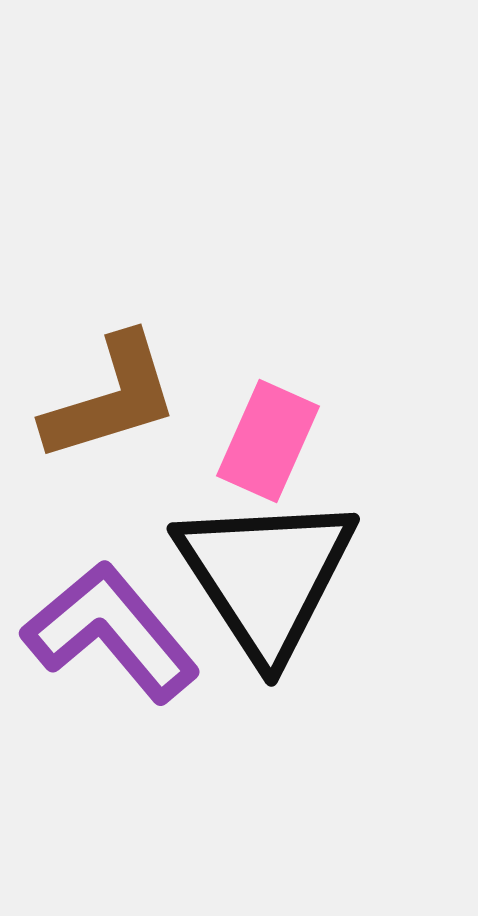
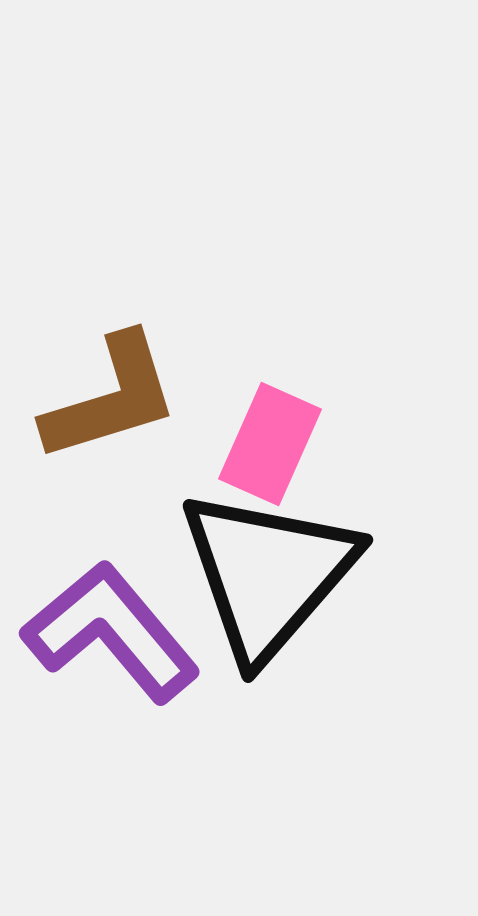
pink rectangle: moved 2 px right, 3 px down
black triangle: moved 2 px right, 2 px up; rotated 14 degrees clockwise
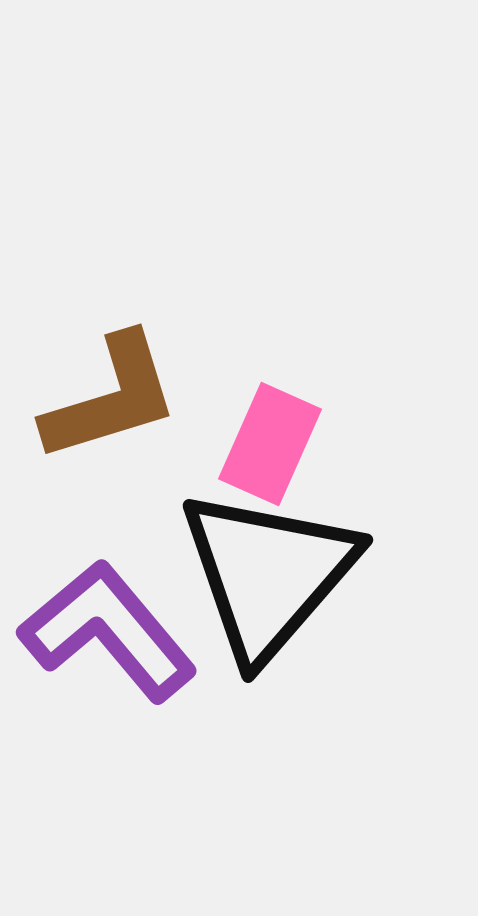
purple L-shape: moved 3 px left, 1 px up
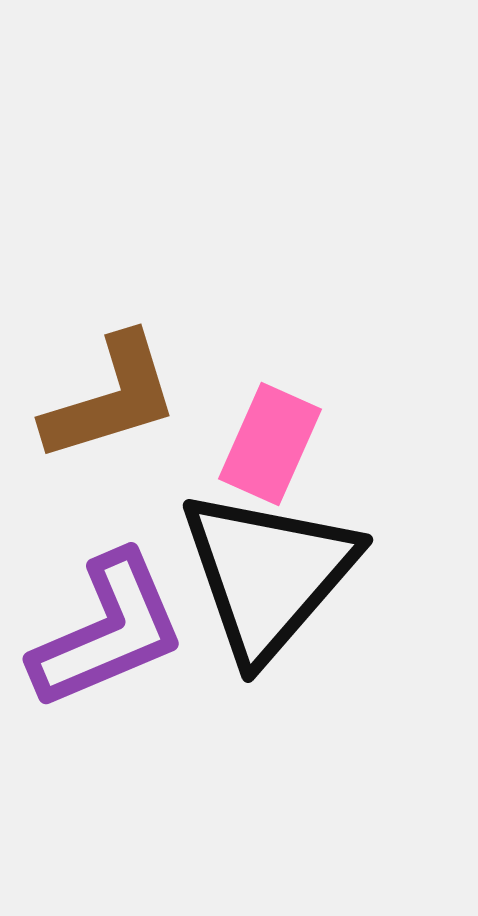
purple L-shape: rotated 107 degrees clockwise
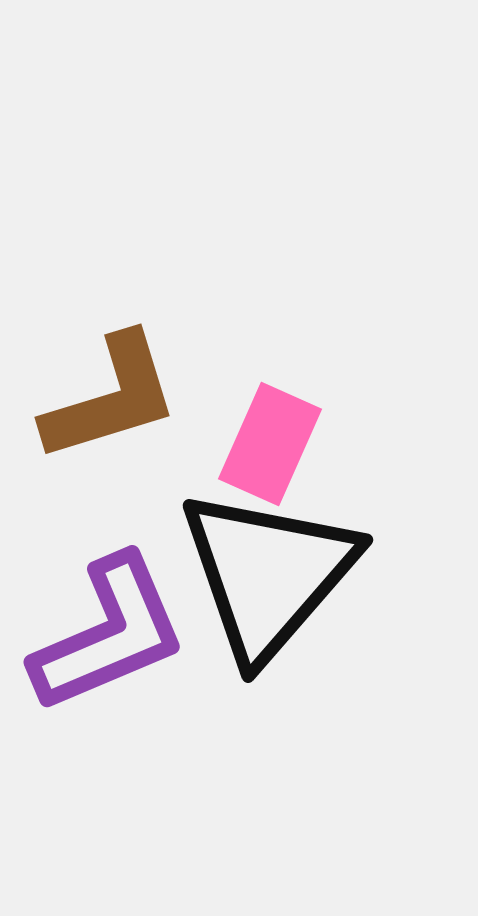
purple L-shape: moved 1 px right, 3 px down
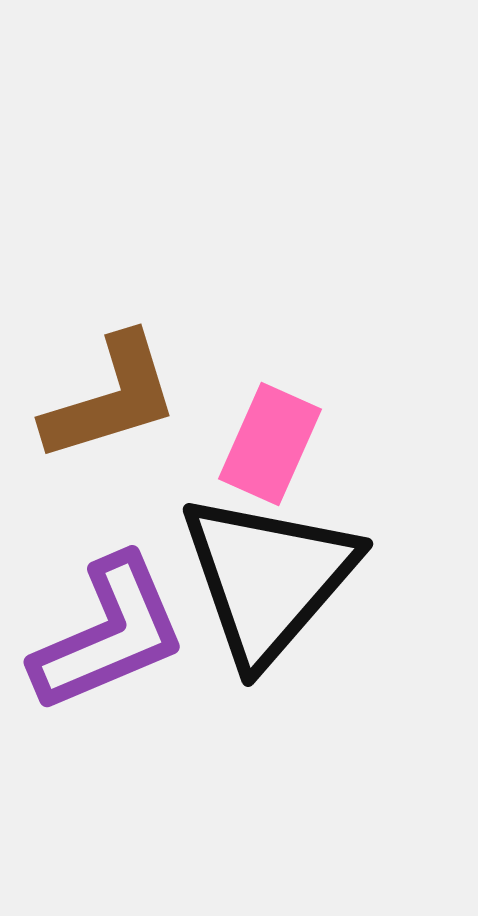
black triangle: moved 4 px down
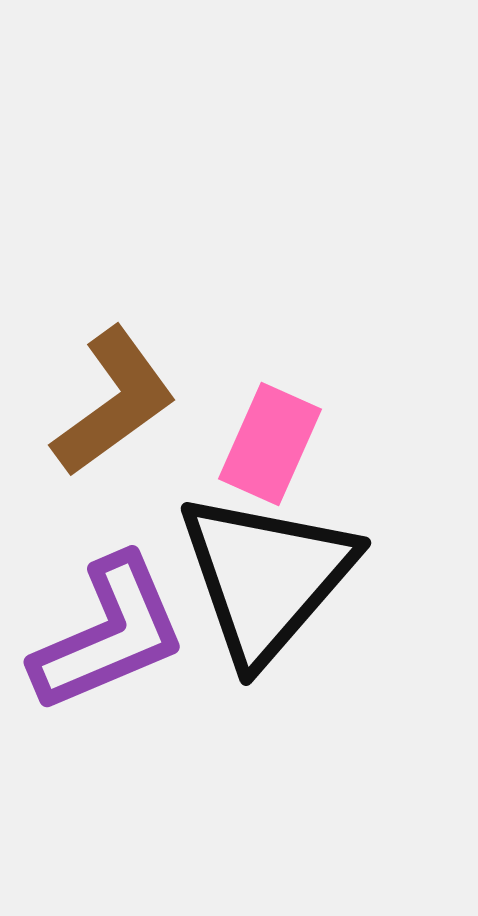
brown L-shape: moved 3 px right, 4 px down; rotated 19 degrees counterclockwise
black triangle: moved 2 px left, 1 px up
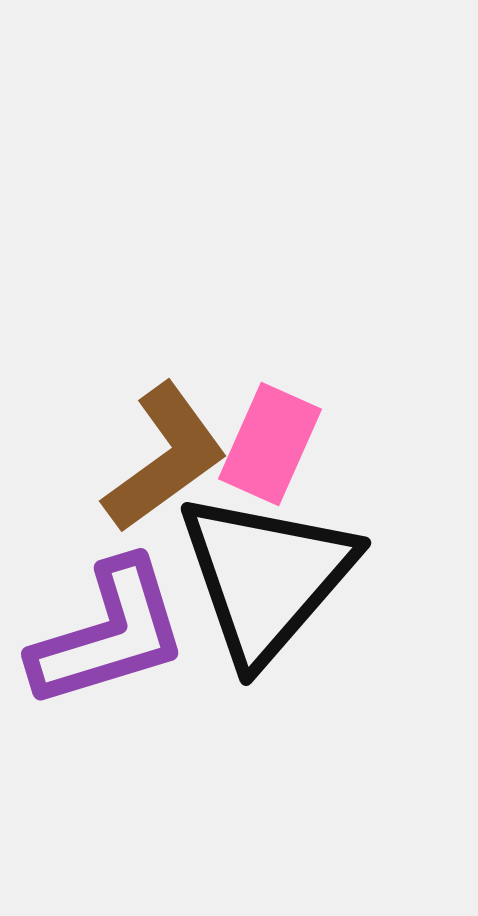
brown L-shape: moved 51 px right, 56 px down
purple L-shape: rotated 6 degrees clockwise
